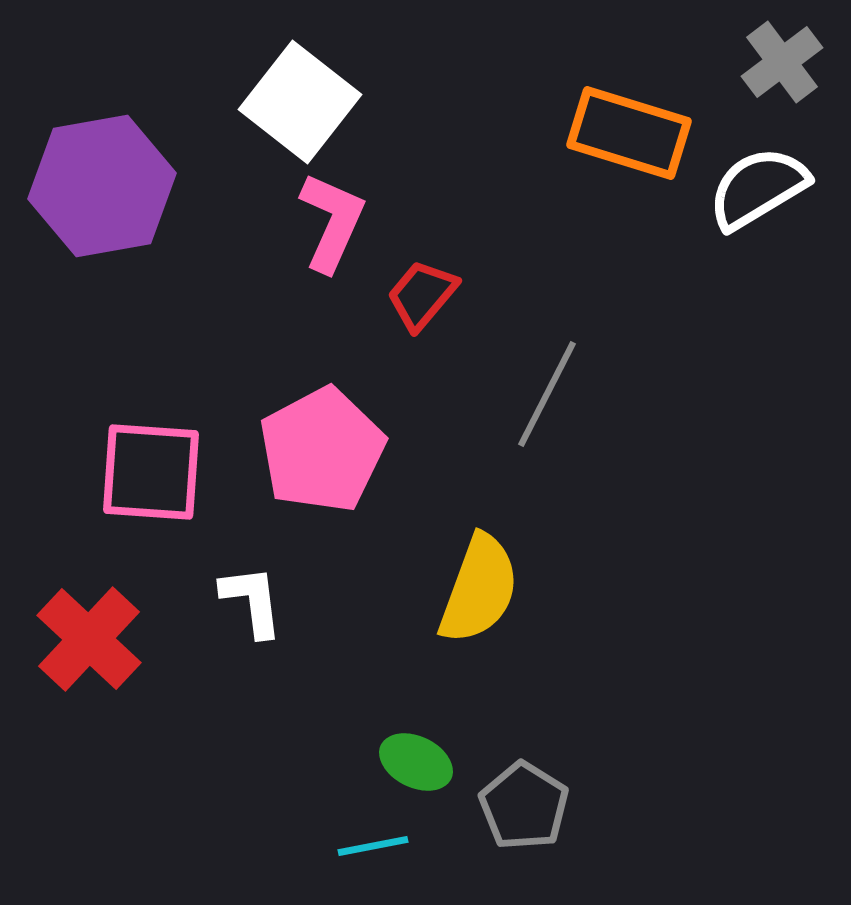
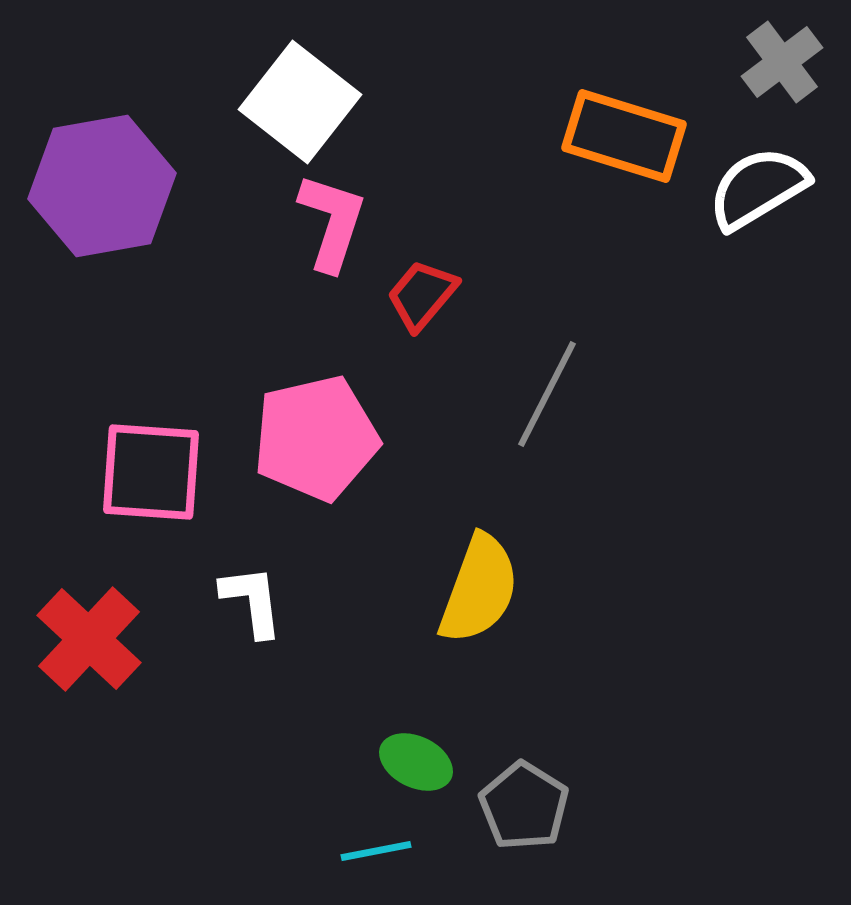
orange rectangle: moved 5 px left, 3 px down
pink L-shape: rotated 6 degrees counterclockwise
pink pentagon: moved 6 px left, 12 px up; rotated 15 degrees clockwise
cyan line: moved 3 px right, 5 px down
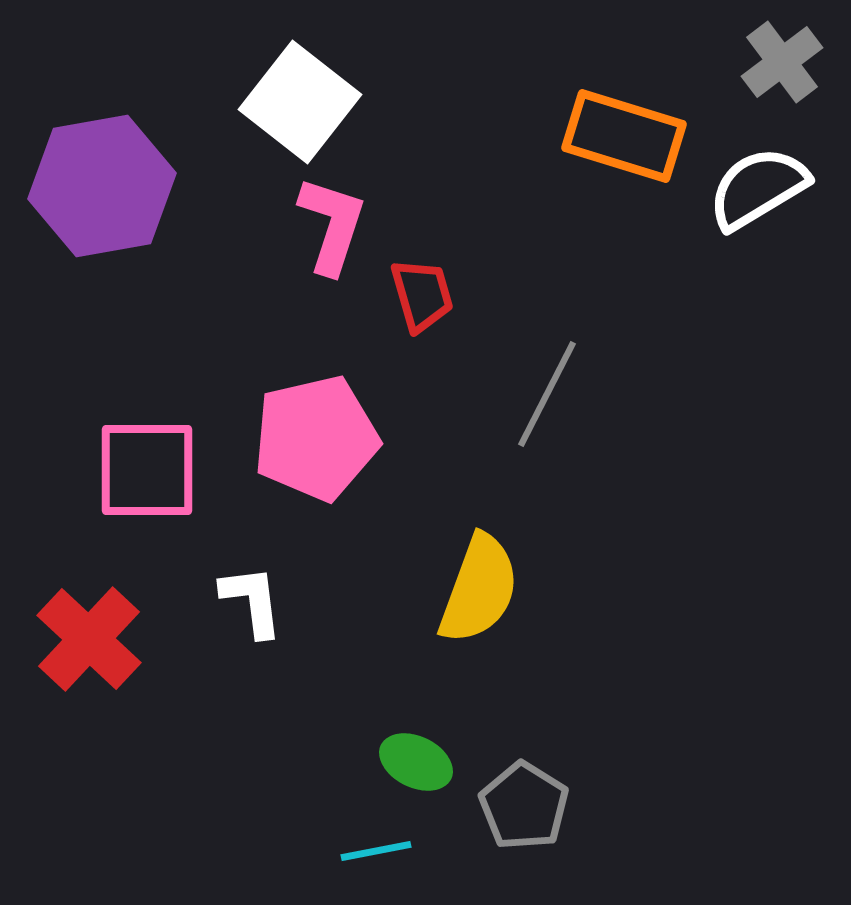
pink L-shape: moved 3 px down
red trapezoid: rotated 124 degrees clockwise
pink square: moved 4 px left, 2 px up; rotated 4 degrees counterclockwise
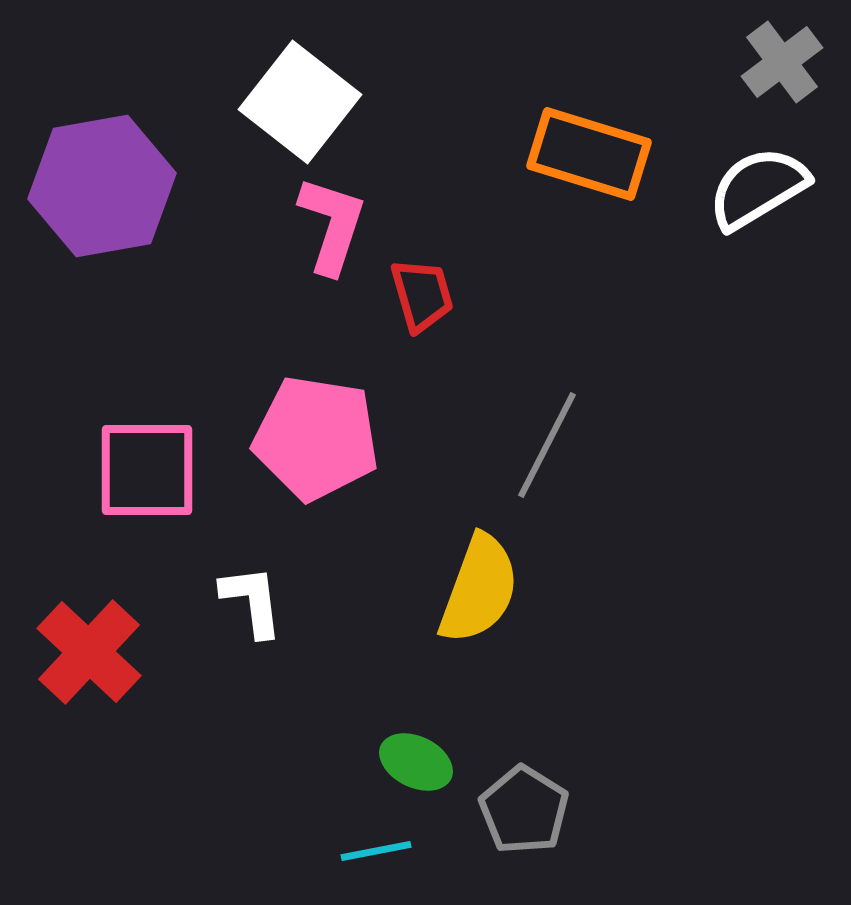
orange rectangle: moved 35 px left, 18 px down
gray line: moved 51 px down
pink pentagon: rotated 22 degrees clockwise
red cross: moved 13 px down
gray pentagon: moved 4 px down
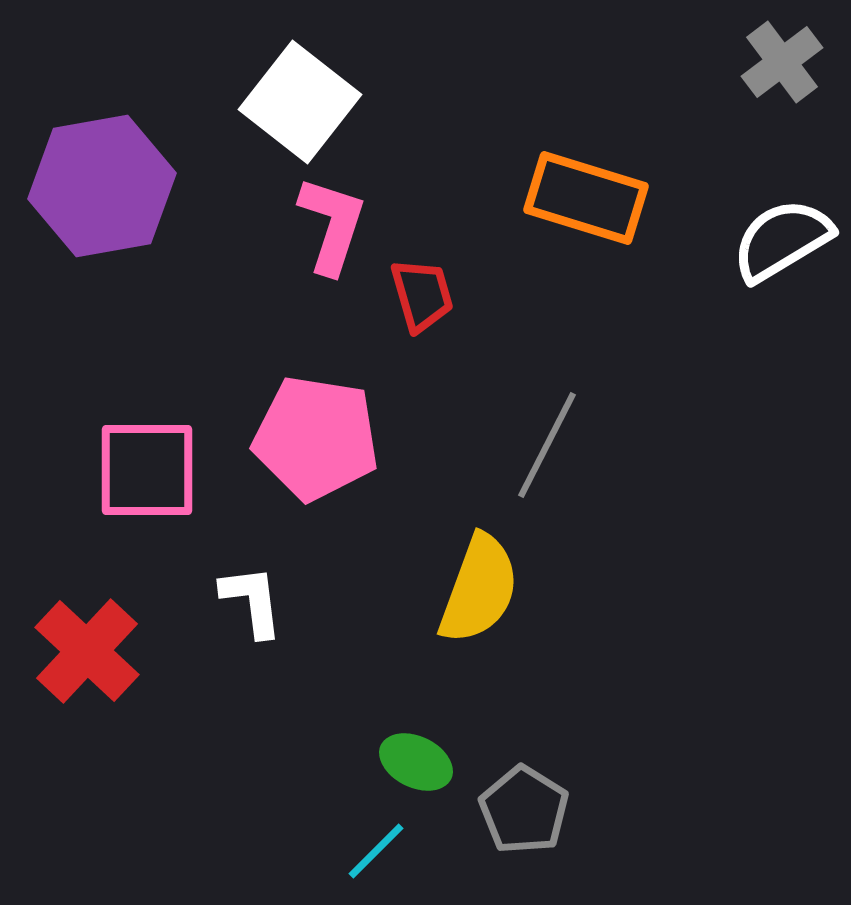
orange rectangle: moved 3 px left, 44 px down
white semicircle: moved 24 px right, 52 px down
red cross: moved 2 px left, 1 px up
cyan line: rotated 34 degrees counterclockwise
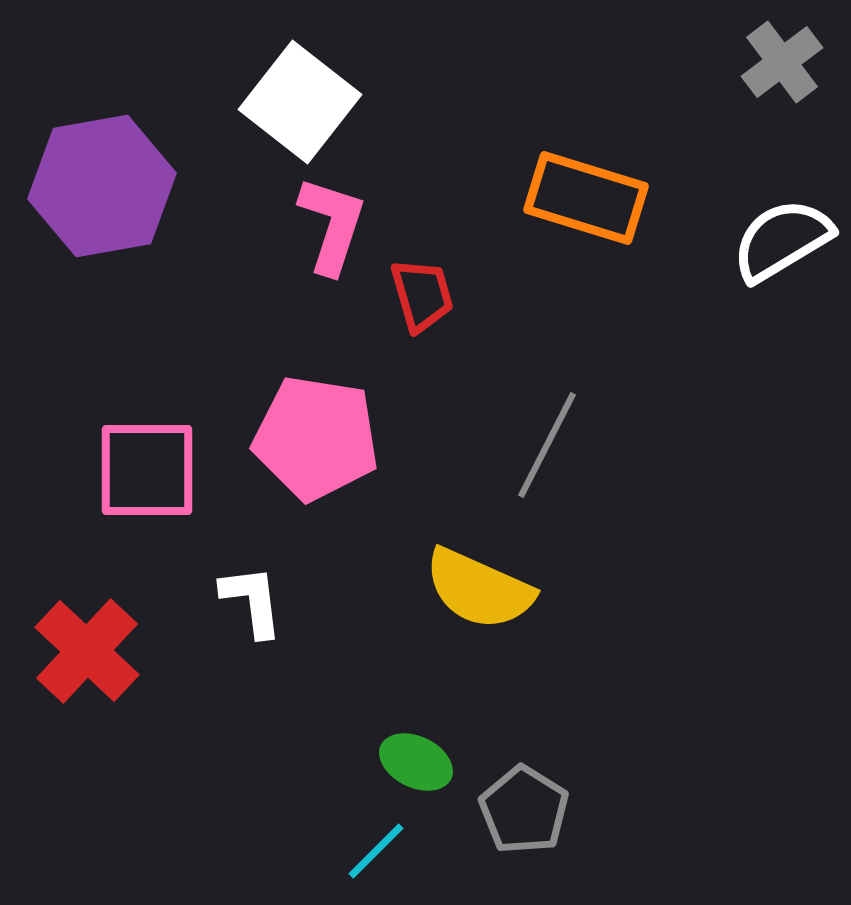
yellow semicircle: rotated 94 degrees clockwise
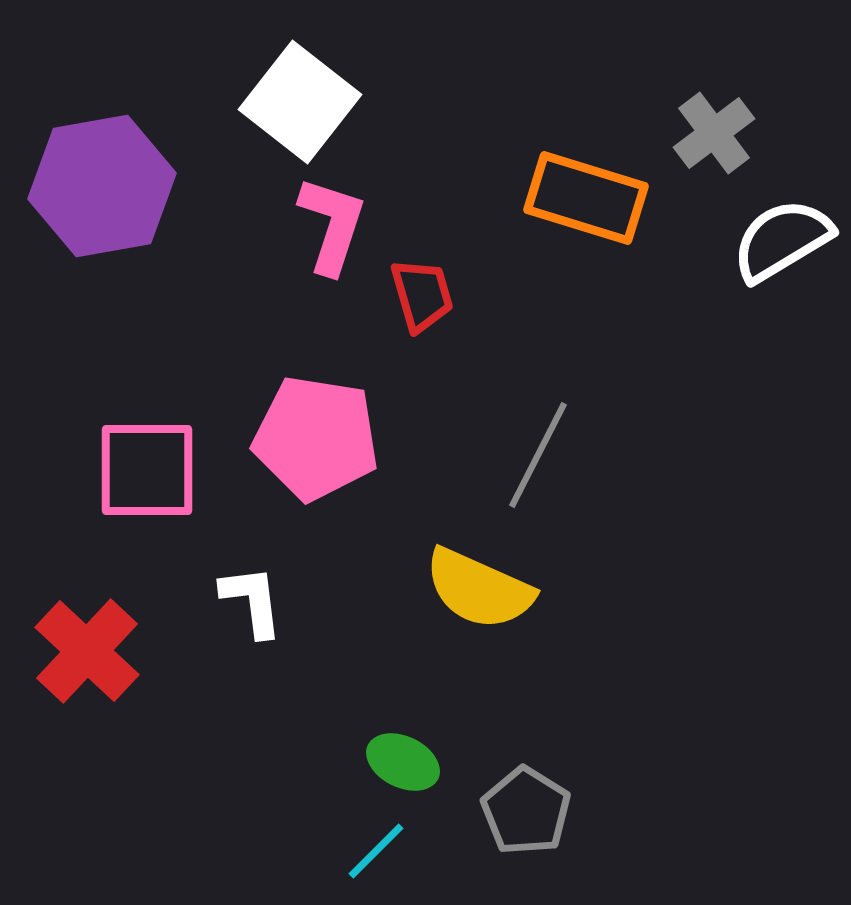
gray cross: moved 68 px left, 71 px down
gray line: moved 9 px left, 10 px down
green ellipse: moved 13 px left
gray pentagon: moved 2 px right, 1 px down
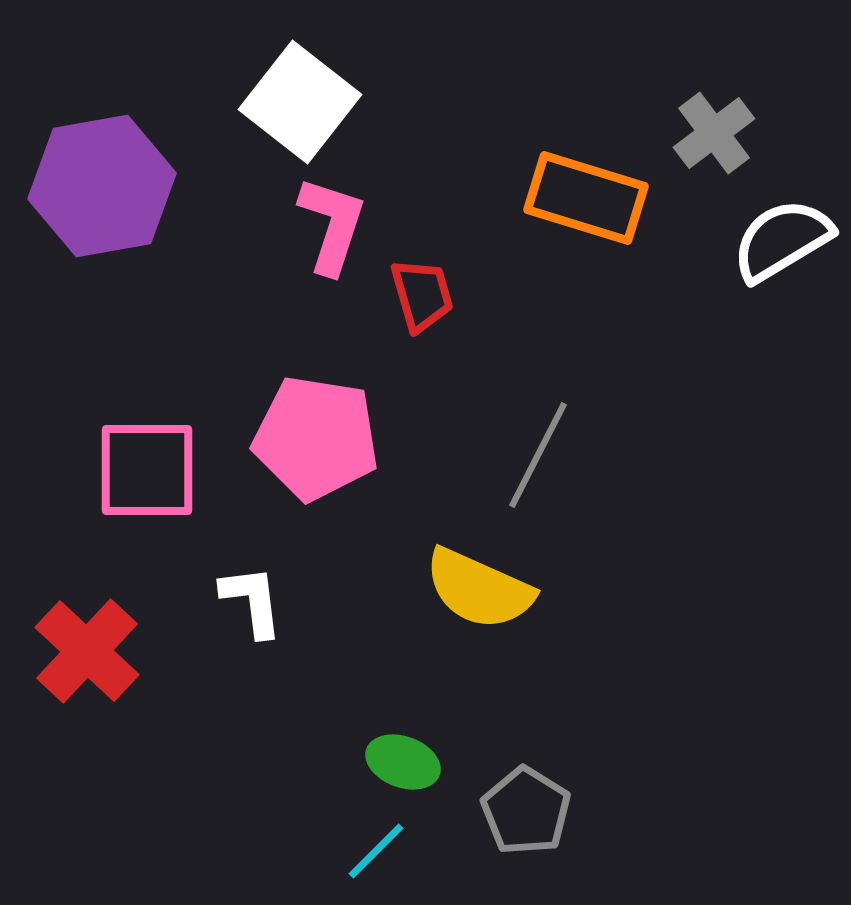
green ellipse: rotated 6 degrees counterclockwise
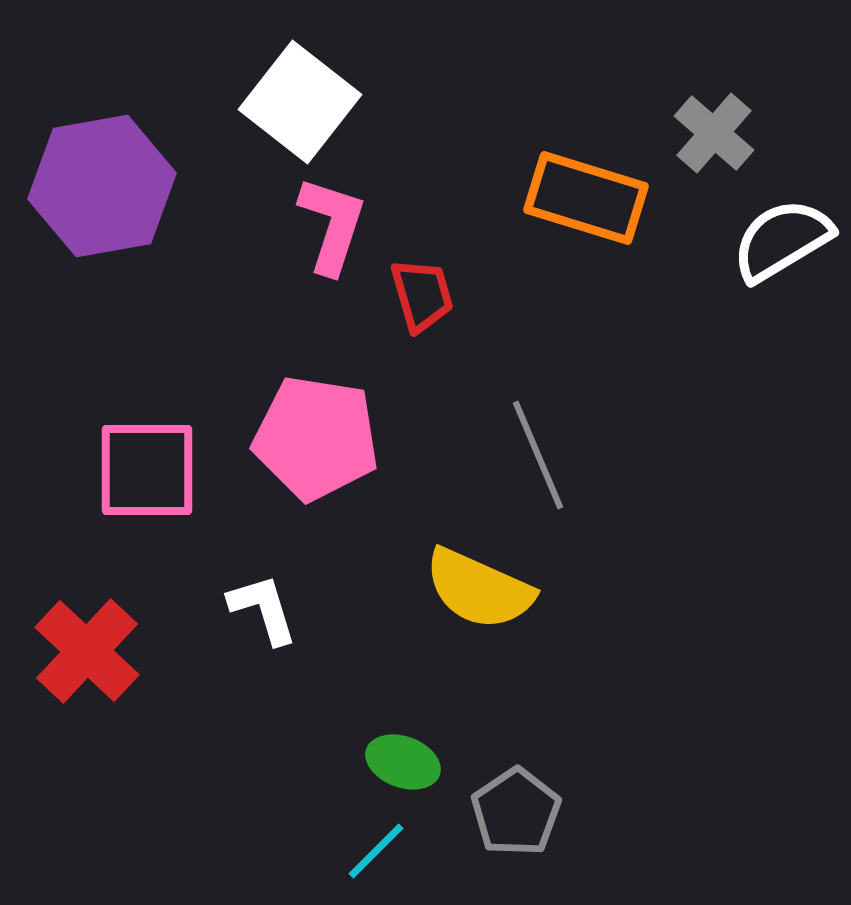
gray cross: rotated 12 degrees counterclockwise
gray line: rotated 50 degrees counterclockwise
white L-shape: moved 11 px right, 8 px down; rotated 10 degrees counterclockwise
gray pentagon: moved 10 px left, 1 px down; rotated 6 degrees clockwise
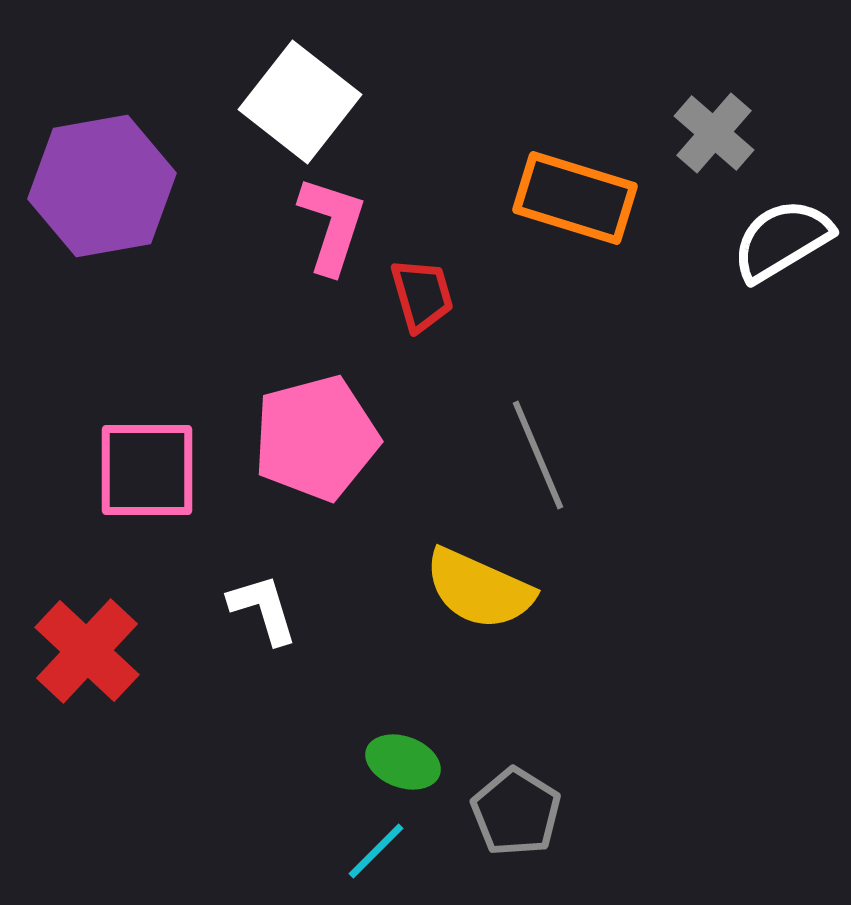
orange rectangle: moved 11 px left
pink pentagon: rotated 24 degrees counterclockwise
gray pentagon: rotated 6 degrees counterclockwise
